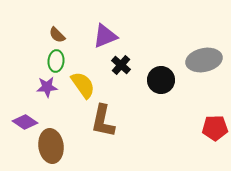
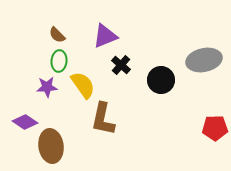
green ellipse: moved 3 px right
brown L-shape: moved 2 px up
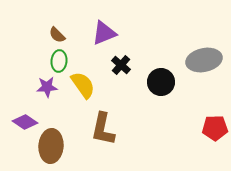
purple triangle: moved 1 px left, 3 px up
black circle: moved 2 px down
brown L-shape: moved 10 px down
brown ellipse: rotated 12 degrees clockwise
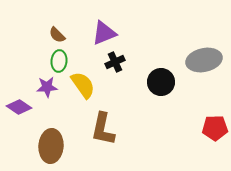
black cross: moved 6 px left, 3 px up; rotated 24 degrees clockwise
purple diamond: moved 6 px left, 15 px up
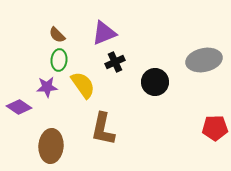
green ellipse: moved 1 px up
black circle: moved 6 px left
